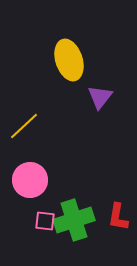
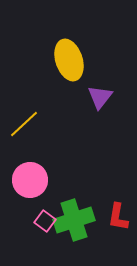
yellow line: moved 2 px up
pink square: rotated 30 degrees clockwise
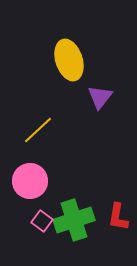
yellow line: moved 14 px right, 6 px down
pink circle: moved 1 px down
pink square: moved 3 px left
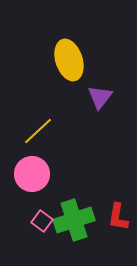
yellow line: moved 1 px down
pink circle: moved 2 px right, 7 px up
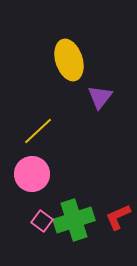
red L-shape: rotated 56 degrees clockwise
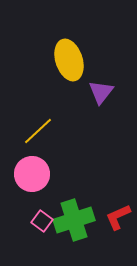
purple triangle: moved 1 px right, 5 px up
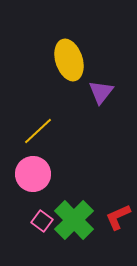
pink circle: moved 1 px right
green cross: rotated 27 degrees counterclockwise
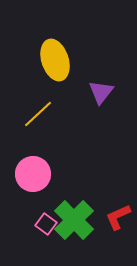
yellow ellipse: moved 14 px left
yellow line: moved 17 px up
pink square: moved 4 px right, 3 px down
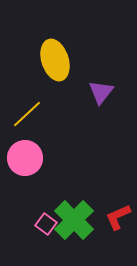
yellow line: moved 11 px left
pink circle: moved 8 px left, 16 px up
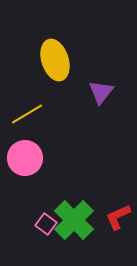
yellow line: rotated 12 degrees clockwise
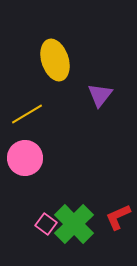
purple triangle: moved 1 px left, 3 px down
green cross: moved 4 px down
